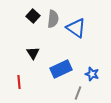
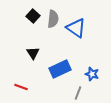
blue rectangle: moved 1 px left
red line: moved 2 px right, 5 px down; rotated 64 degrees counterclockwise
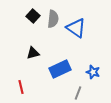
black triangle: rotated 48 degrees clockwise
blue star: moved 1 px right, 2 px up
red line: rotated 56 degrees clockwise
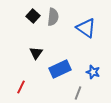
gray semicircle: moved 2 px up
blue triangle: moved 10 px right
black triangle: moved 3 px right; rotated 40 degrees counterclockwise
red line: rotated 40 degrees clockwise
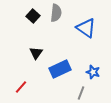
gray semicircle: moved 3 px right, 4 px up
red line: rotated 16 degrees clockwise
gray line: moved 3 px right
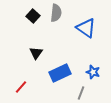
blue rectangle: moved 4 px down
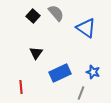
gray semicircle: rotated 48 degrees counterclockwise
red line: rotated 48 degrees counterclockwise
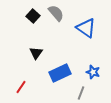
red line: rotated 40 degrees clockwise
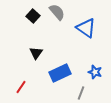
gray semicircle: moved 1 px right, 1 px up
blue star: moved 2 px right
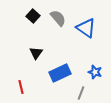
gray semicircle: moved 1 px right, 6 px down
red line: rotated 48 degrees counterclockwise
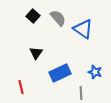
blue triangle: moved 3 px left, 1 px down
gray line: rotated 24 degrees counterclockwise
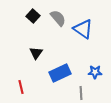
blue star: rotated 16 degrees counterclockwise
